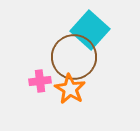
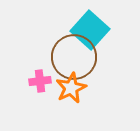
orange star: moved 1 px right, 1 px up; rotated 16 degrees clockwise
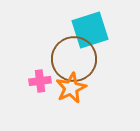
cyan square: rotated 30 degrees clockwise
brown circle: moved 2 px down
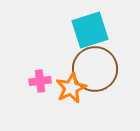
brown circle: moved 21 px right, 10 px down
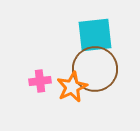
cyan square: moved 5 px right, 5 px down; rotated 12 degrees clockwise
orange star: moved 1 px right, 1 px up
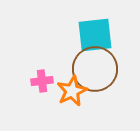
pink cross: moved 2 px right
orange star: moved 4 px down
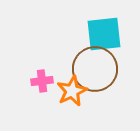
cyan square: moved 9 px right, 1 px up
